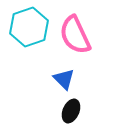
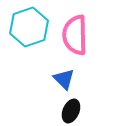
pink semicircle: rotated 24 degrees clockwise
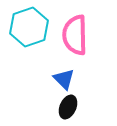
black ellipse: moved 3 px left, 4 px up
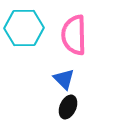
cyan hexagon: moved 5 px left, 1 px down; rotated 18 degrees clockwise
pink semicircle: moved 1 px left
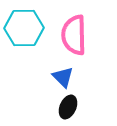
blue triangle: moved 1 px left, 2 px up
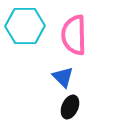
cyan hexagon: moved 1 px right, 2 px up
black ellipse: moved 2 px right
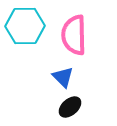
black ellipse: rotated 25 degrees clockwise
